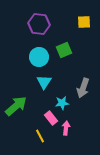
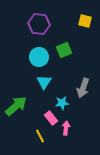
yellow square: moved 1 px right, 1 px up; rotated 16 degrees clockwise
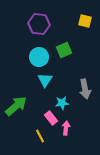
cyan triangle: moved 1 px right, 2 px up
gray arrow: moved 2 px right, 1 px down; rotated 30 degrees counterclockwise
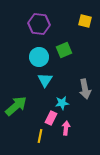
pink rectangle: rotated 64 degrees clockwise
yellow line: rotated 40 degrees clockwise
